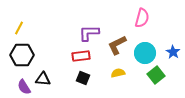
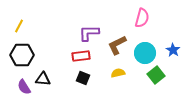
yellow line: moved 2 px up
blue star: moved 2 px up
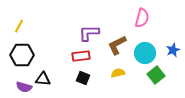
blue star: rotated 16 degrees clockwise
purple semicircle: rotated 42 degrees counterclockwise
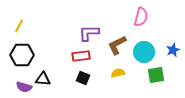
pink semicircle: moved 1 px left, 1 px up
cyan circle: moved 1 px left, 1 px up
green square: rotated 30 degrees clockwise
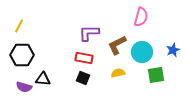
cyan circle: moved 2 px left
red rectangle: moved 3 px right, 2 px down; rotated 18 degrees clockwise
